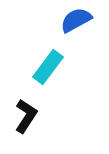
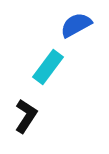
blue semicircle: moved 5 px down
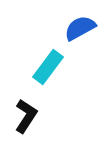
blue semicircle: moved 4 px right, 3 px down
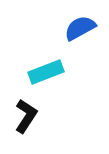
cyan rectangle: moved 2 px left, 5 px down; rotated 32 degrees clockwise
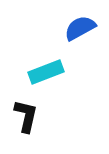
black L-shape: rotated 20 degrees counterclockwise
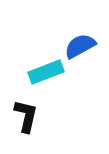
blue semicircle: moved 18 px down
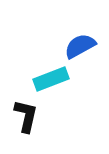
cyan rectangle: moved 5 px right, 7 px down
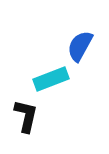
blue semicircle: rotated 32 degrees counterclockwise
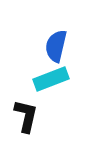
blue semicircle: moved 24 px left; rotated 16 degrees counterclockwise
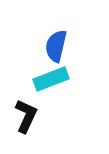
black L-shape: rotated 12 degrees clockwise
